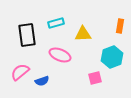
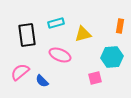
yellow triangle: rotated 12 degrees counterclockwise
cyan hexagon: rotated 15 degrees clockwise
blue semicircle: rotated 64 degrees clockwise
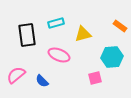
orange rectangle: rotated 64 degrees counterclockwise
pink ellipse: moved 1 px left
pink semicircle: moved 4 px left, 3 px down
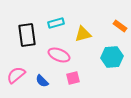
pink square: moved 22 px left
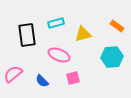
orange rectangle: moved 3 px left
pink semicircle: moved 3 px left, 1 px up
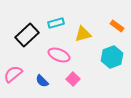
black rectangle: rotated 55 degrees clockwise
cyan hexagon: rotated 15 degrees counterclockwise
pink square: moved 1 px down; rotated 32 degrees counterclockwise
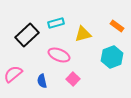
blue semicircle: rotated 32 degrees clockwise
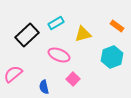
cyan rectangle: rotated 14 degrees counterclockwise
blue semicircle: moved 2 px right, 6 px down
